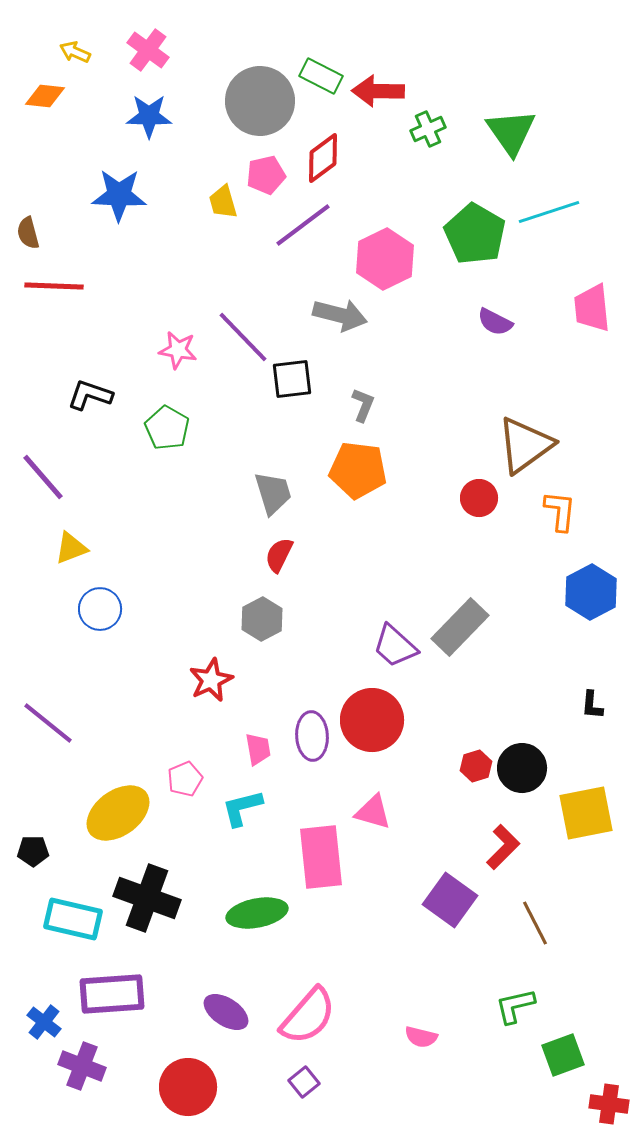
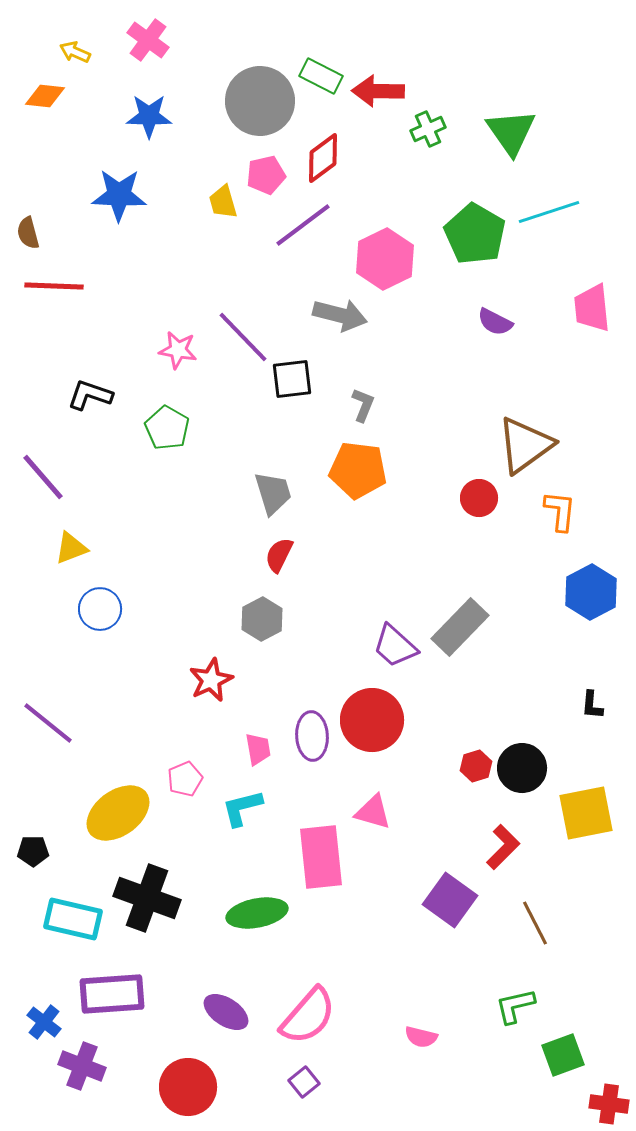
pink cross at (148, 50): moved 10 px up
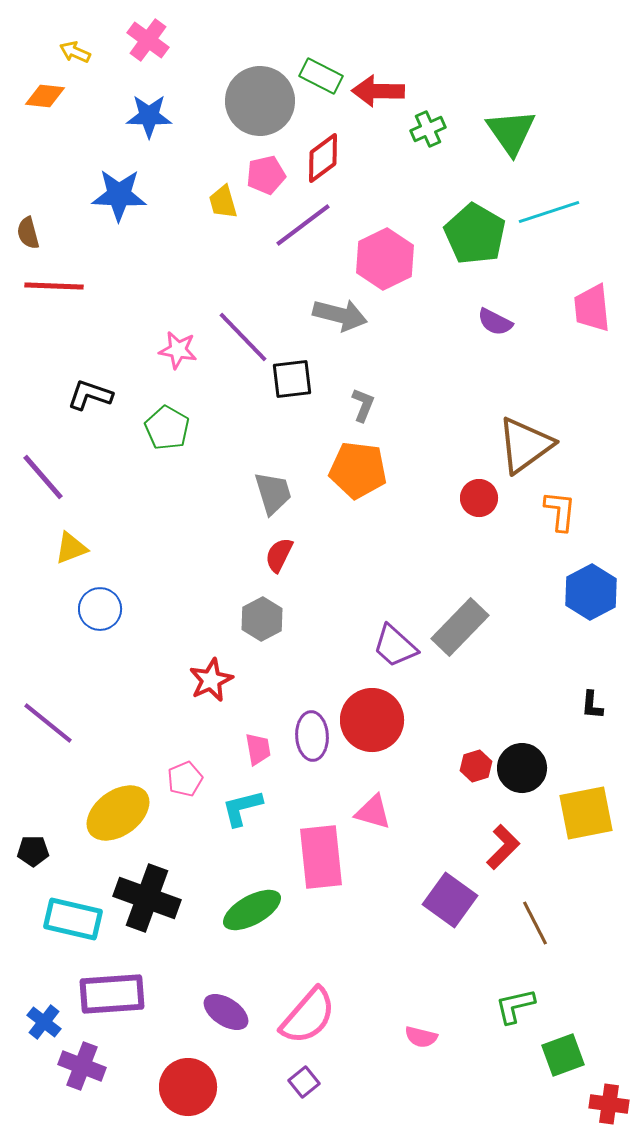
green ellipse at (257, 913): moved 5 px left, 3 px up; rotated 18 degrees counterclockwise
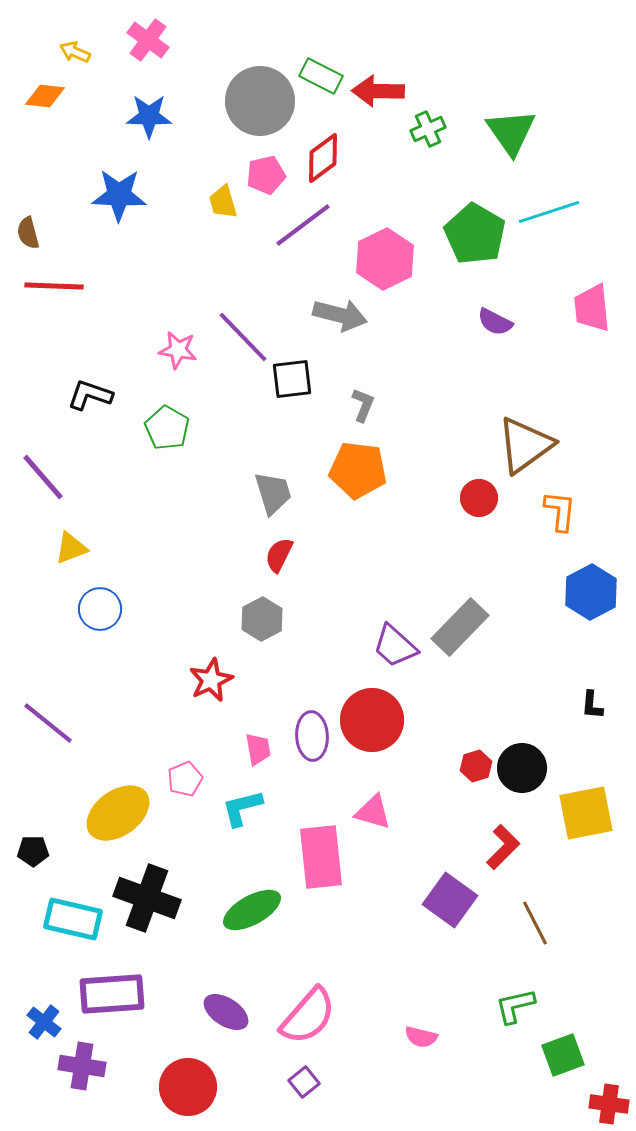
purple cross at (82, 1066): rotated 12 degrees counterclockwise
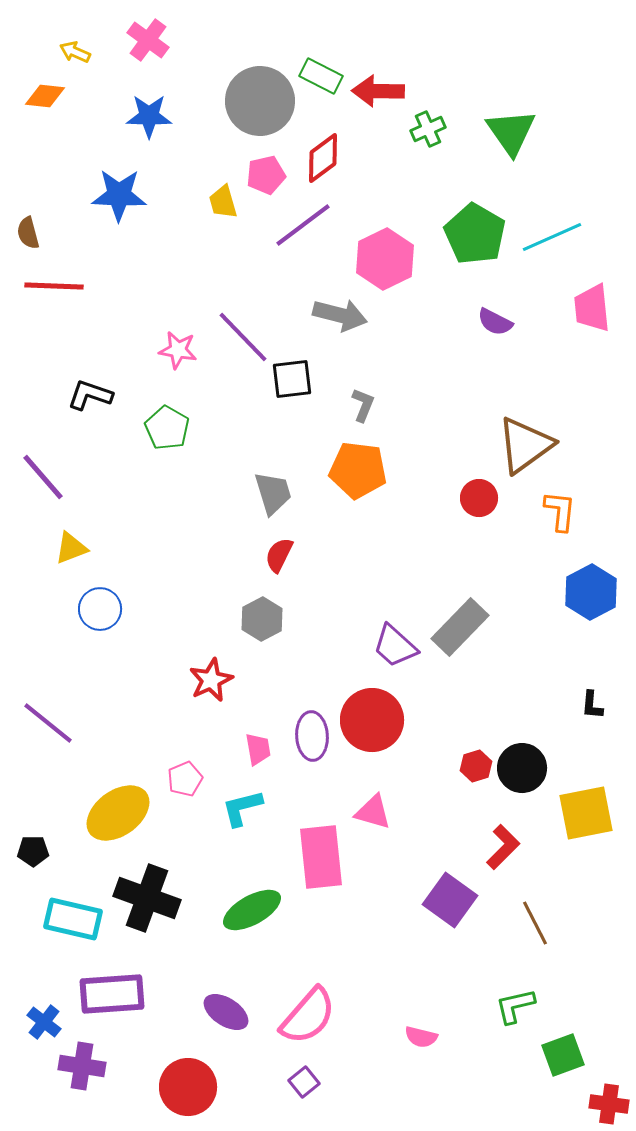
cyan line at (549, 212): moved 3 px right, 25 px down; rotated 6 degrees counterclockwise
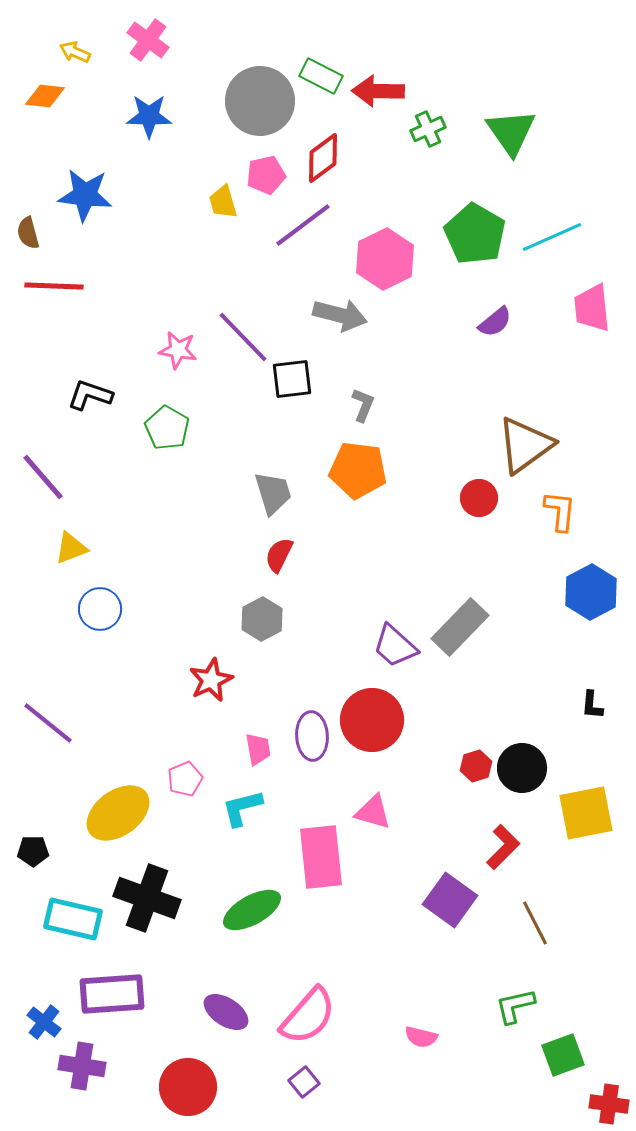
blue star at (119, 195): moved 34 px left; rotated 4 degrees clockwise
purple semicircle at (495, 322): rotated 66 degrees counterclockwise
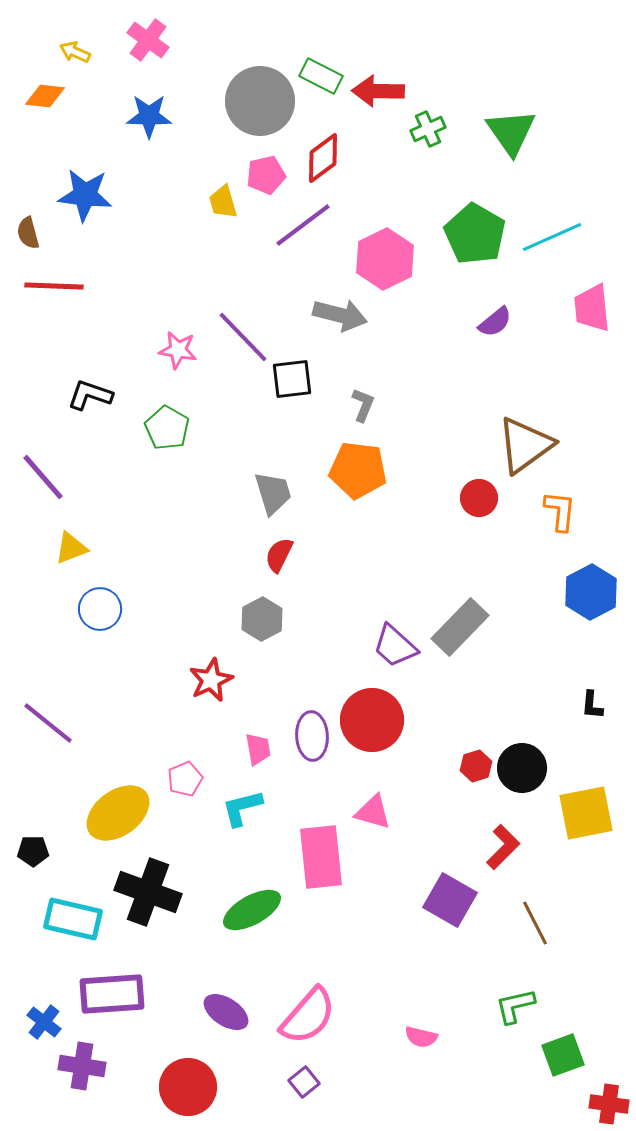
black cross at (147, 898): moved 1 px right, 6 px up
purple square at (450, 900): rotated 6 degrees counterclockwise
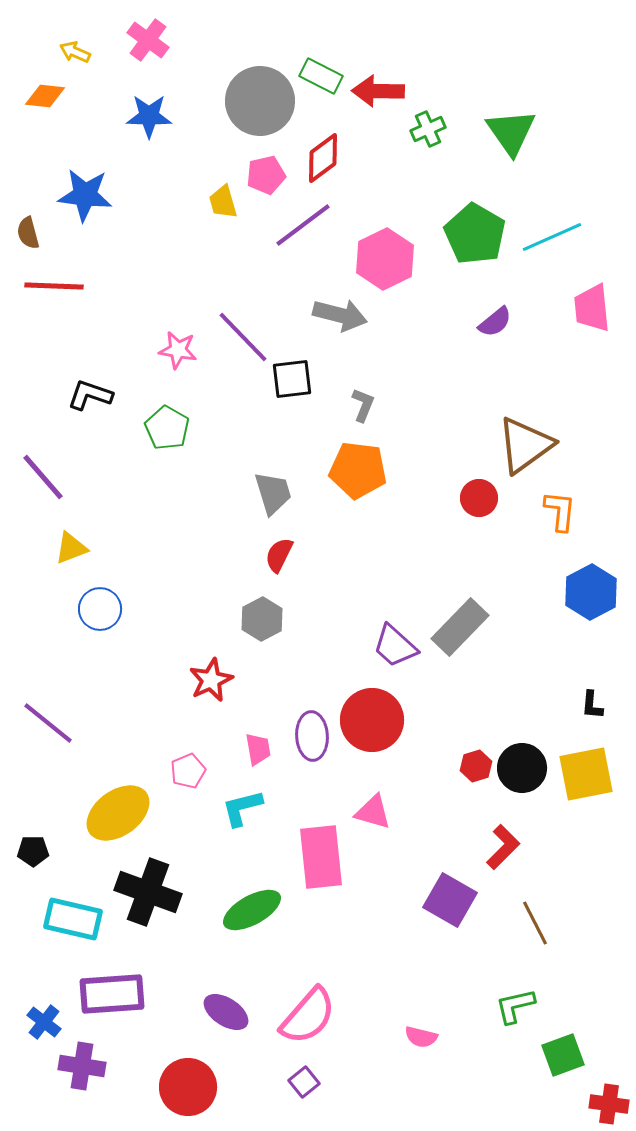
pink pentagon at (185, 779): moved 3 px right, 8 px up
yellow square at (586, 813): moved 39 px up
